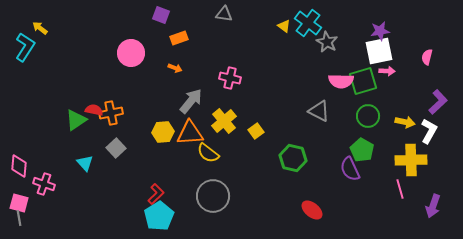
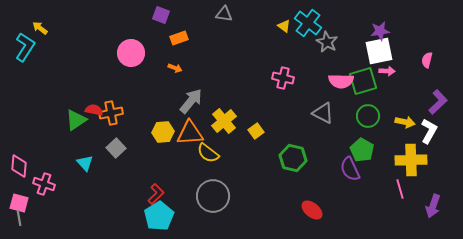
pink semicircle at (427, 57): moved 3 px down
pink cross at (230, 78): moved 53 px right
gray triangle at (319, 111): moved 4 px right, 2 px down
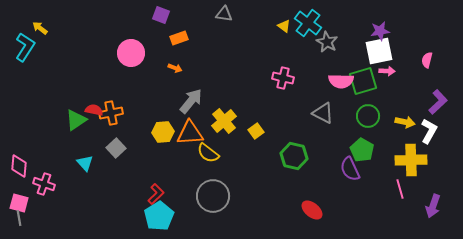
green hexagon at (293, 158): moved 1 px right, 2 px up
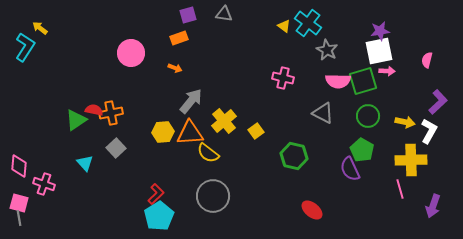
purple square at (161, 15): moved 27 px right; rotated 36 degrees counterclockwise
gray star at (327, 42): moved 8 px down
pink semicircle at (341, 81): moved 3 px left
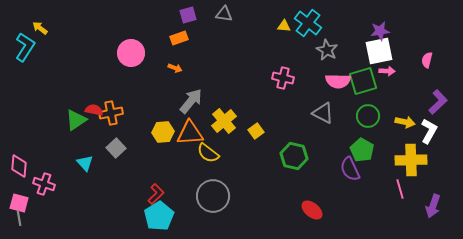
yellow triangle at (284, 26): rotated 32 degrees counterclockwise
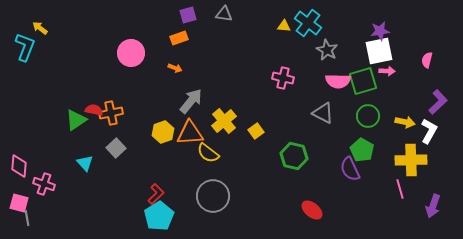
cyan L-shape at (25, 47): rotated 12 degrees counterclockwise
yellow hexagon at (163, 132): rotated 15 degrees counterclockwise
gray line at (19, 218): moved 8 px right
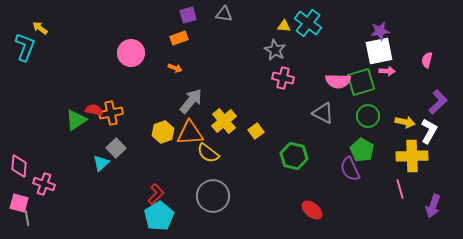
gray star at (327, 50): moved 52 px left
green square at (363, 81): moved 2 px left, 1 px down
yellow cross at (411, 160): moved 1 px right, 4 px up
cyan triangle at (85, 163): moved 16 px right; rotated 30 degrees clockwise
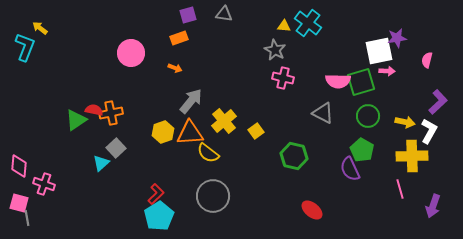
purple star at (380, 31): moved 17 px right, 7 px down
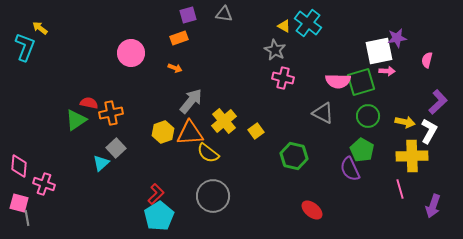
yellow triangle at (284, 26): rotated 24 degrees clockwise
red semicircle at (94, 110): moved 5 px left, 7 px up
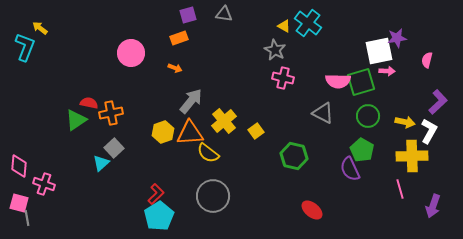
gray square at (116, 148): moved 2 px left
